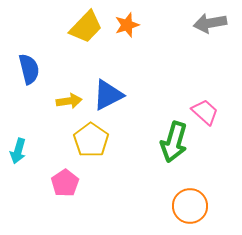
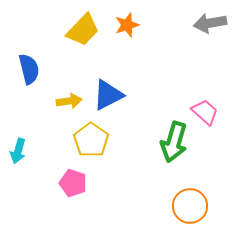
yellow trapezoid: moved 3 px left, 3 px down
pink pentagon: moved 8 px right; rotated 20 degrees counterclockwise
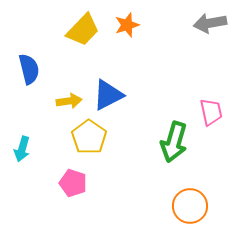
pink trapezoid: moved 6 px right; rotated 36 degrees clockwise
yellow pentagon: moved 2 px left, 3 px up
cyan arrow: moved 4 px right, 2 px up
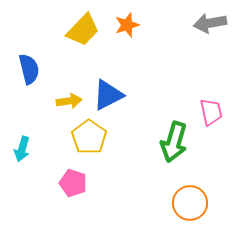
orange circle: moved 3 px up
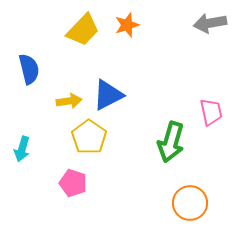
green arrow: moved 3 px left
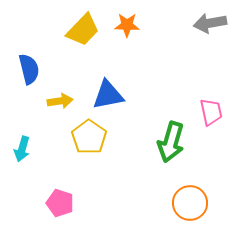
orange star: rotated 20 degrees clockwise
blue triangle: rotated 16 degrees clockwise
yellow arrow: moved 9 px left
pink pentagon: moved 13 px left, 20 px down
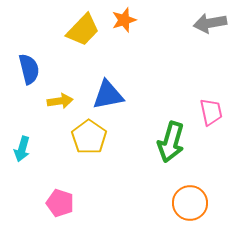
orange star: moved 3 px left, 5 px up; rotated 20 degrees counterclockwise
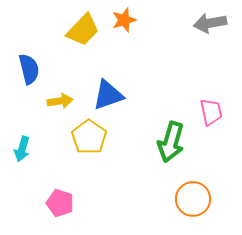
blue triangle: rotated 8 degrees counterclockwise
orange circle: moved 3 px right, 4 px up
